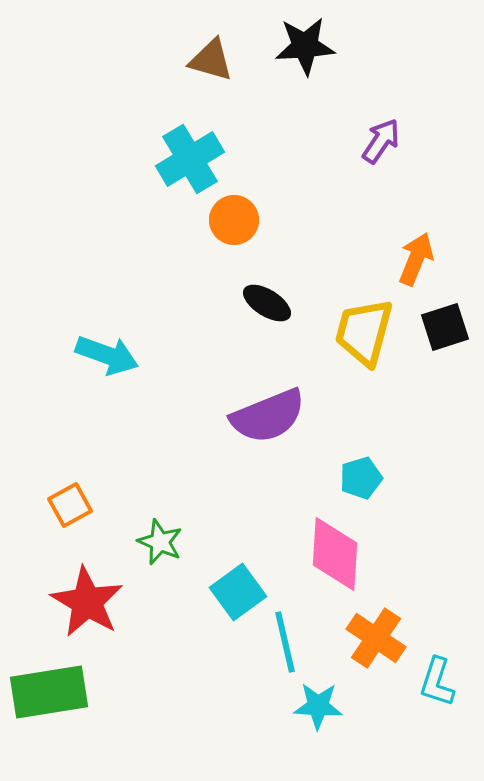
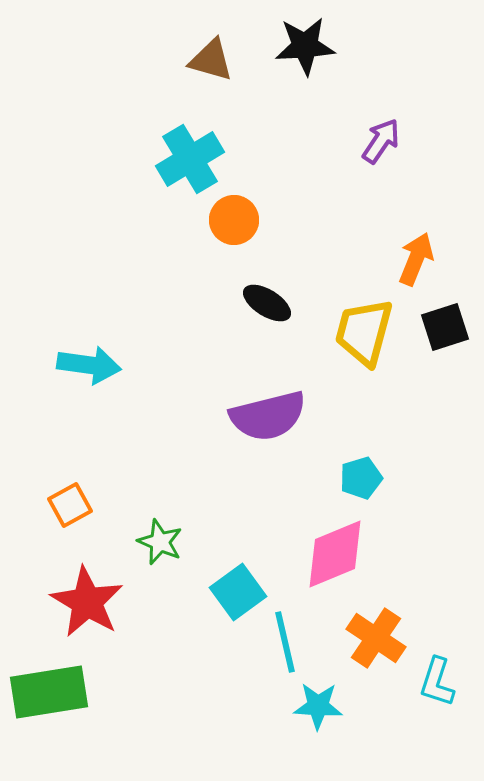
cyan arrow: moved 18 px left, 10 px down; rotated 12 degrees counterclockwise
purple semicircle: rotated 8 degrees clockwise
pink diamond: rotated 64 degrees clockwise
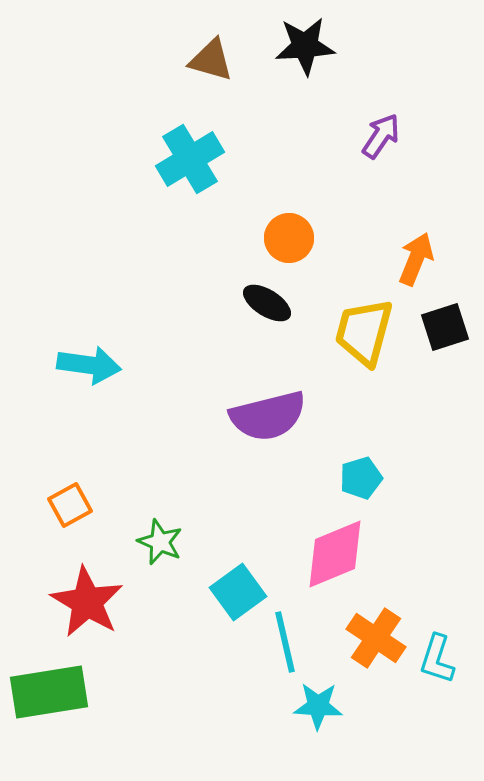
purple arrow: moved 5 px up
orange circle: moved 55 px right, 18 px down
cyan L-shape: moved 23 px up
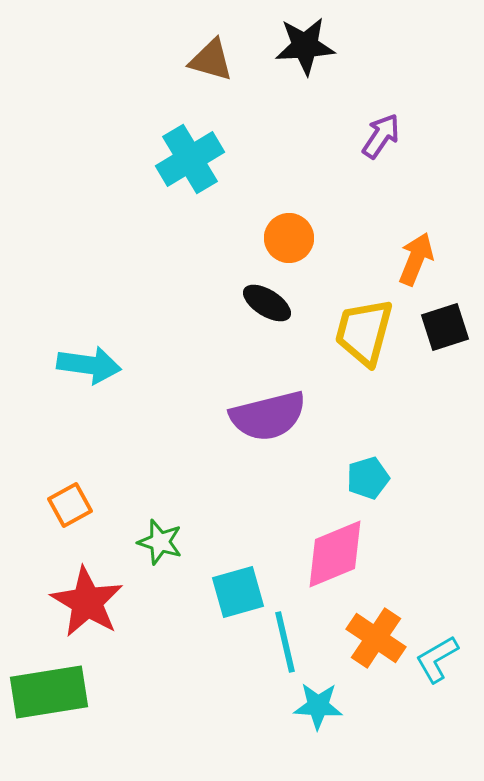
cyan pentagon: moved 7 px right
green star: rotated 6 degrees counterclockwise
cyan square: rotated 20 degrees clockwise
cyan L-shape: rotated 42 degrees clockwise
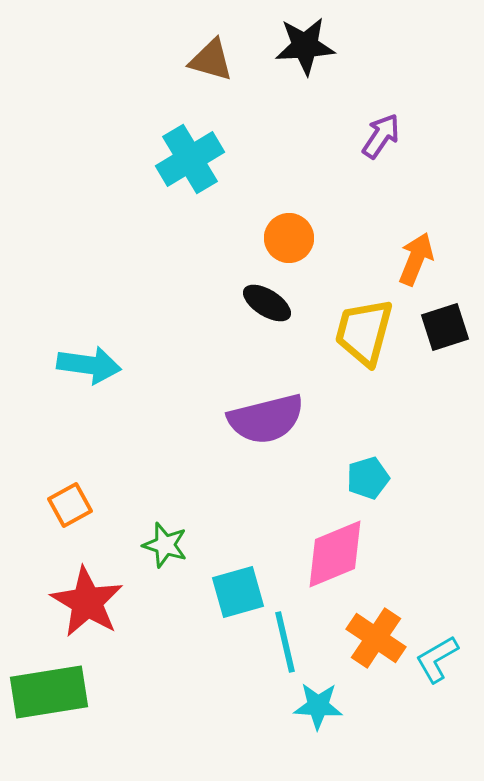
purple semicircle: moved 2 px left, 3 px down
green star: moved 5 px right, 3 px down
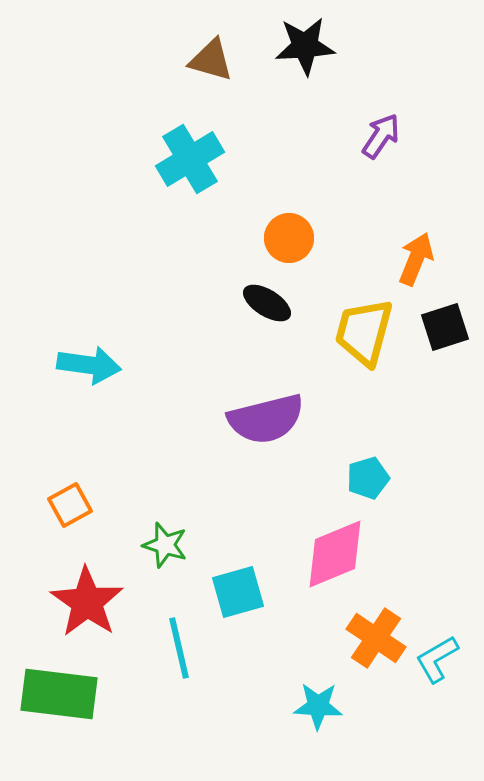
red star: rotated 4 degrees clockwise
cyan line: moved 106 px left, 6 px down
green rectangle: moved 10 px right, 2 px down; rotated 16 degrees clockwise
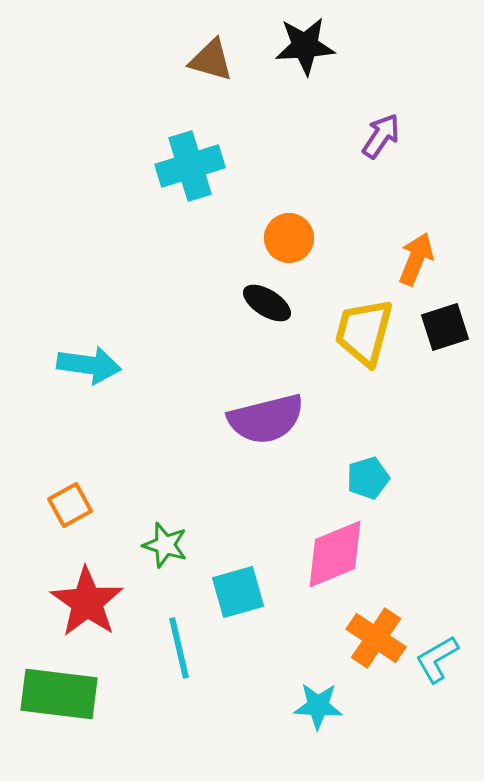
cyan cross: moved 7 px down; rotated 14 degrees clockwise
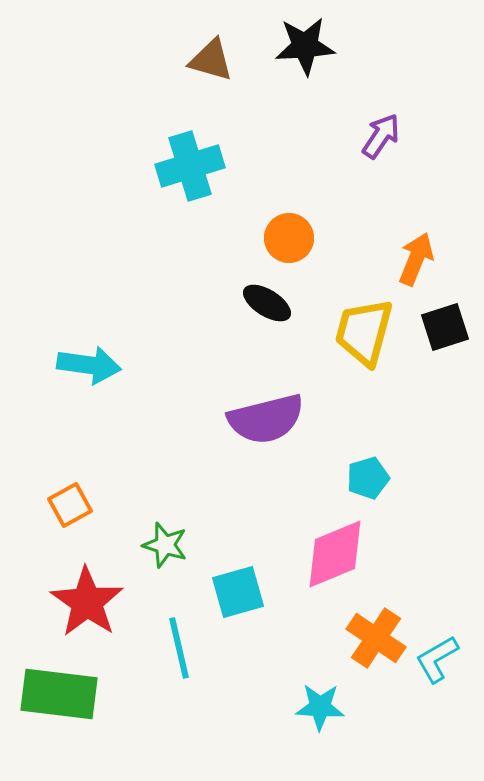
cyan star: moved 2 px right, 1 px down
